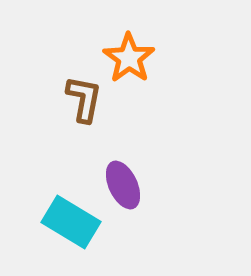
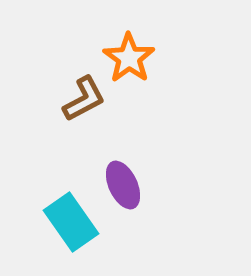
brown L-shape: rotated 51 degrees clockwise
cyan rectangle: rotated 24 degrees clockwise
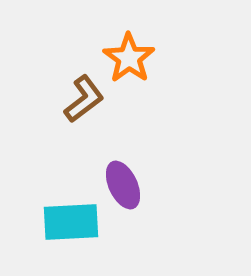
brown L-shape: rotated 9 degrees counterclockwise
cyan rectangle: rotated 58 degrees counterclockwise
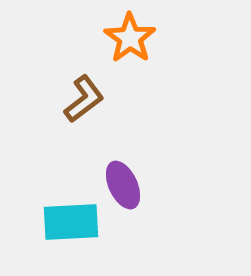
orange star: moved 1 px right, 20 px up
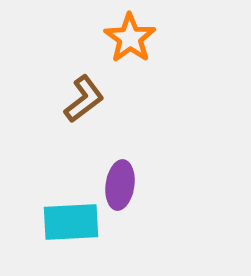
purple ellipse: moved 3 px left; rotated 33 degrees clockwise
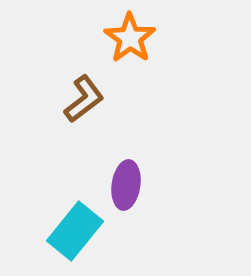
purple ellipse: moved 6 px right
cyan rectangle: moved 4 px right, 9 px down; rotated 48 degrees counterclockwise
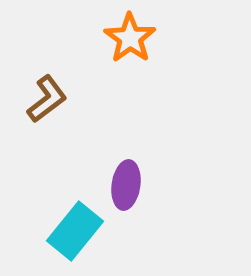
brown L-shape: moved 37 px left
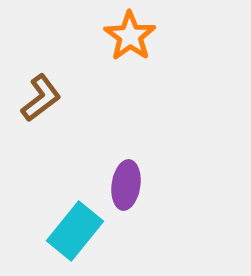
orange star: moved 2 px up
brown L-shape: moved 6 px left, 1 px up
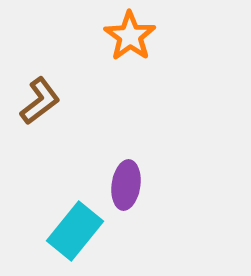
brown L-shape: moved 1 px left, 3 px down
